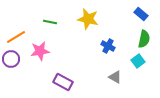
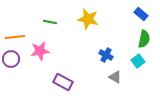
orange line: moved 1 px left; rotated 24 degrees clockwise
blue cross: moved 2 px left, 9 px down
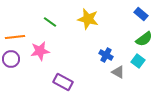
green line: rotated 24 degrees clockwise
green semicircle: rotated 42 degrees clockwise
cyan square: rotated 16 degrees counterclockwise
gray triangle: moved 3 px right, 5 px up
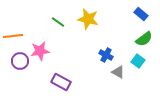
green line: moved 8 px right
orange line: moved 2 px left, 1 px up
purple circle: moved 9 px right, 2 px down
purple rectangle: moved 2 px left
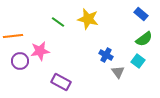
gray triangle: rotated 24 degrees clockwise
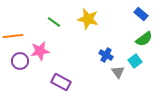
green line: moved 4 px left
cyan square: moved 3 px left; rotated 16 degrees clockwise
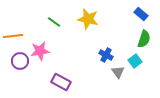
green semicircle: rotated 36 degrees counterclockwise
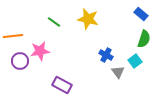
purple rectangle: moved 1 px right, 3 px down
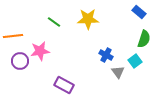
blue rectangle: moved 2 px left, 2 px up
yellow star: rotated 15 degrees counterclockwise
purple rectangle: moved 2 px right
